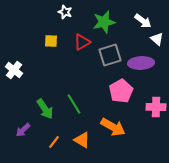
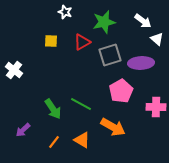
green line: moved 7 px right; rotated 30 degrees counterclockwise
green arrow: moved 8 px right
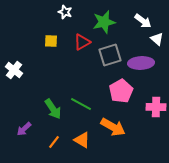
purple arrow: moved 1 px right, 1 px up
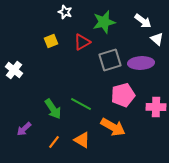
yellow square: rotated 24 degrees counterclockwise
gray square: moved 5 px down
pink pentagon: moved 2 px right, 4 px down; rotated 15 degrees clockwise
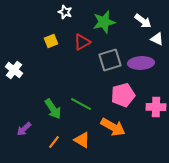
white triangle: rotated 16 degrees counterclockwise
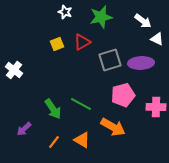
green star: moved 3 px left, 5 px up
yellow square: moved 6 px right, 3 px down
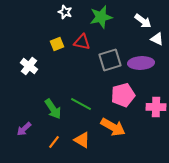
red triangle: rotated 42 degrees clockwise
white cross: moved 15 px right, 4 px up
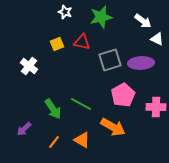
pink pentagon: rotated 15 degrees counterclockwise
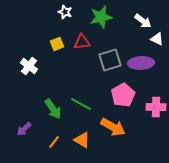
red triangle: rotated 18 degrees counterclockwise
